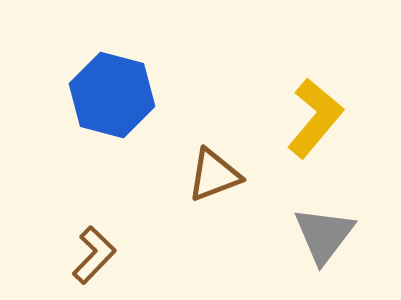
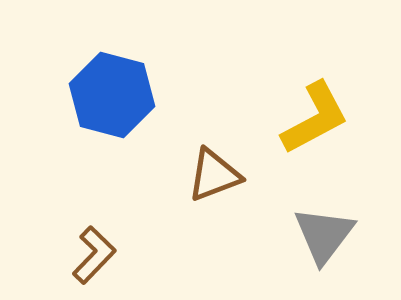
yellow L-shape: rotated 22 degrees clockwise
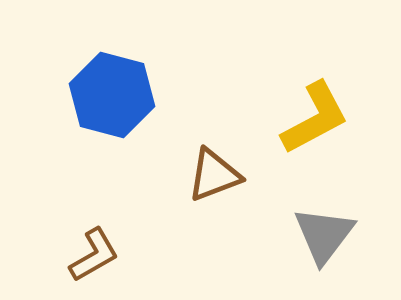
brown L-shape: rotated 16 degrees clockwise
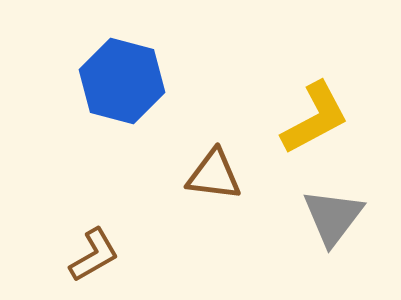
blue hexagon: moved 10 px right, 14 px up
brown triangle: rotated 28 degrees clockwise
gray triangle: moved 9 px right, 18 px up
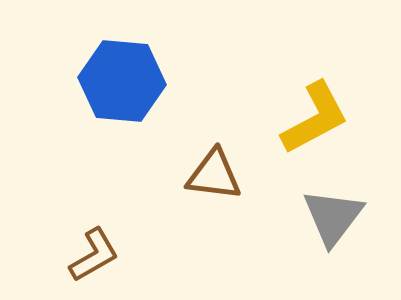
blue hexagon: rotated 10 degrees counterclockwise
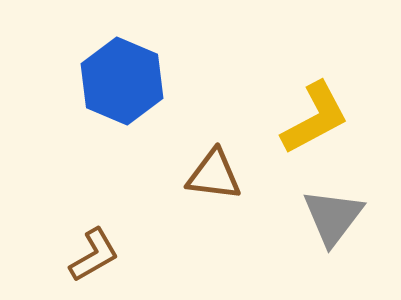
blue hexagon: rotated 18 degrees clockwise
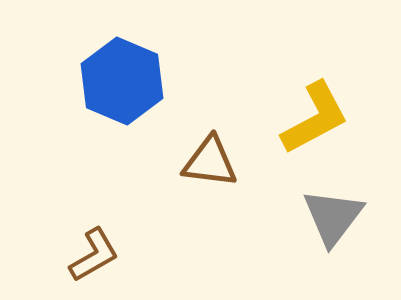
brown triangle: moved 4 px left, 13 px up
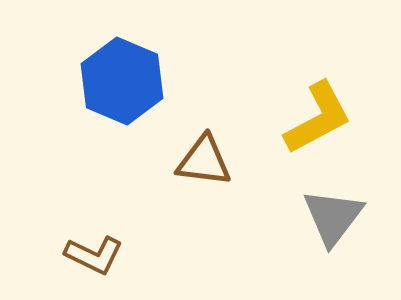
yellow L-shape: moved 3 px right
brown triangle: moved 6 px left, 1 px up
brown L-shape: rotated 56 degrees clockwise
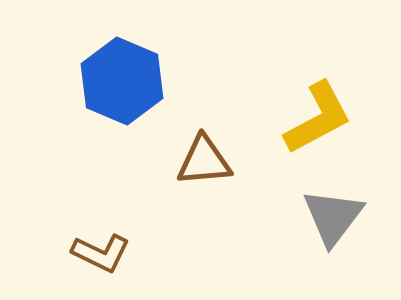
brown triangle: rotated 12 degrees counterclockwise
brown L-shape: moved 7 px right, 2 px up
